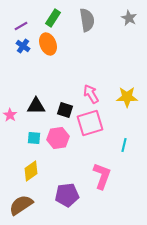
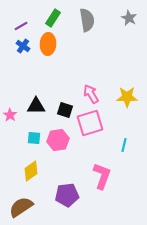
orange ellipse: rotated 25 degrees clockwise
pink hexagon: moved 2 px down
brown semicircle: moved 2 px down
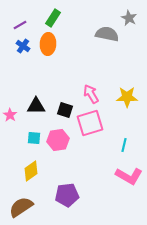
gray semicircle: moved 20 px right, 14 px down; rotated 70 degrees counterclockwise
purple line: moved 1 px left, 1 px up
pink L-shape: moved 27 px right; rotated 100 degrees clockwise
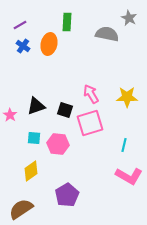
green rectangle: moved 14 px right, 4 px down; rotated 30 degrees counterclockwise
orange ellipse: moved 1 px right; rotated 10 degrees clockwise
black triangle: rotated 18 degrees counterclockwise
pink hexagon: moved 4 px down; rotated 15 degrees clockwise
purple pentagon: rotated 25 degrees counterclockwise
brown semicircle: moved 2 px down
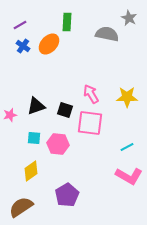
orange ellipse: rotated 30 degrees clockwise
pink star: rotated 24 degrees clockwise
pink square: rotated 24 degrees clockwise
cyan line: moved 3 px right, 2 px down; rotated 48 degrees clockwise
brown semicircle: moved 2 px up
